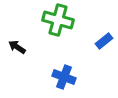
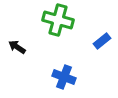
blue rectangle: moved 2 px left
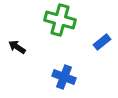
green cross: moved 2 px right
blue rectangle: moved 1 px down
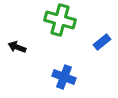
black arrow: rotated 12 degrees counterclockwise
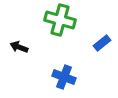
blue rectangle: moved 1 px down
black arrow: moved 2 px right
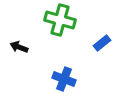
blue cross: moved 2 px down
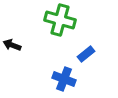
blue rectangle: moved 16 px left, 11 px down
black arrow: moved 7 px left, 2 px up
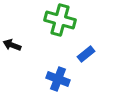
blue cross: moved 6 px left
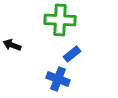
green cross: rotated 12 degrees counterclockwise
blue rectangle: moved 14 px left
